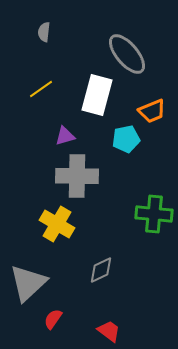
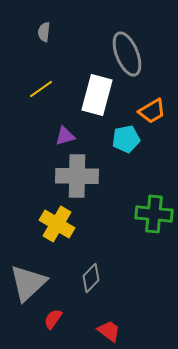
gray ellipse: rotated 18 degrees clockwise
orange trapezoid: rotated 8 degrees counterclockwise
gray diamond: moved 10 px left, 8 px down; rotated 20 degrees counterclockwise
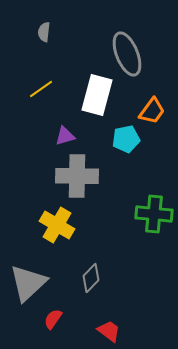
orange trapezoid: rotated 24 degrees counterclockwise
yellow cross: moved 1 px down
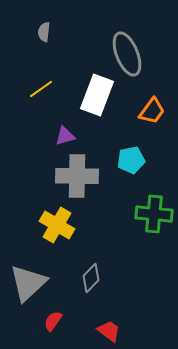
white rectangle: rotated 6 degrees clockwise
cyan pentagon: moved 5 px right, 21 px down
red semicircle: moved 2 px down
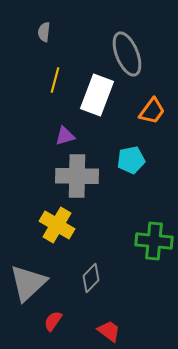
yellow line: moved 14 px right, 9 px up; rotated 40 degrees counterclockwise
green cross: moved 27 px down
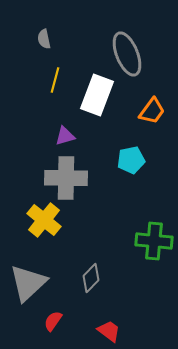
gray semicircle: moved 7 px down; rotated 18 degrees counterclockwise
gray cross: moved 11 px left, 2 px down
yellow cross: moved 13 px left, 5 px up; rotated 8 degrees clockwise
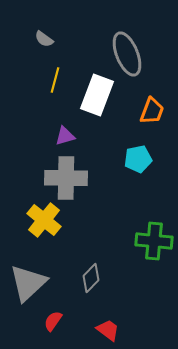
gray semicircle: rotated 42 degrees counterclockwise
orange trapezoid: rotated 16 degrees counterclockwise
cyan pentagon: moved 7 px right, 1 px up
red trapezoid: moved 1 px left, 1 px up
